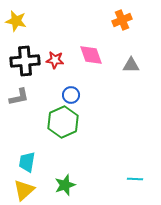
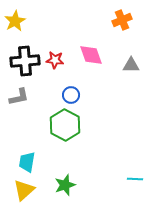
yellow star: moved 1 px left; rotated 30 degrees clockwise
green hexagon: moved 2 px right, 3 px down; rotated 8 degrees counterclockwise
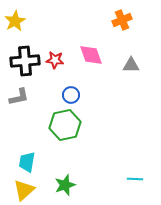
green hexagon: rotated 20 degrees clockwise
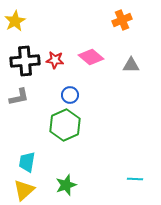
pink diamond: moved 2 px down; rotated 30 degrees counterclockwise
blue circle: moved 1 px left
green hexagon: rotated 12 degrees counterclockwise
green star: moved 1 px right
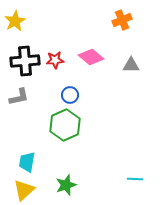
red star: rotated 12 degrees counterclockwise
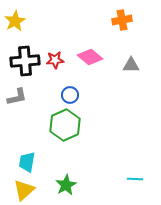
orange cross: rotated 12 degrees clockwise
pink diamond: moved 1 px left
gray L-shape: moved 2 px left
green star: rotated 10 degrees counterclockwise
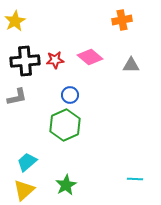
cyan trapezoid: rotated 40 degrees clockwise
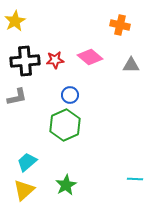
orange cross: moved 2 px left, 5 px down; rotated 24 degrees clockwise
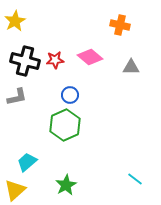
black cross: rotated 20 degrees clockwise
gray triangle: moved 2 px down
cyan line: rotated 35 degrees clockwise
yellow triangle: moved 9 px left
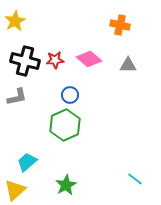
pink diamond: moved 1 px left, 2 px down
gray triangle: moved 3 px left, 2 px up
